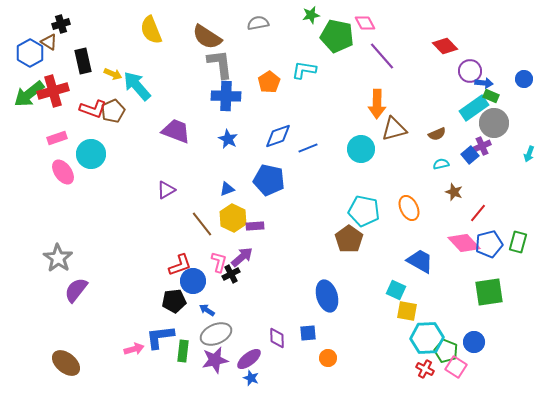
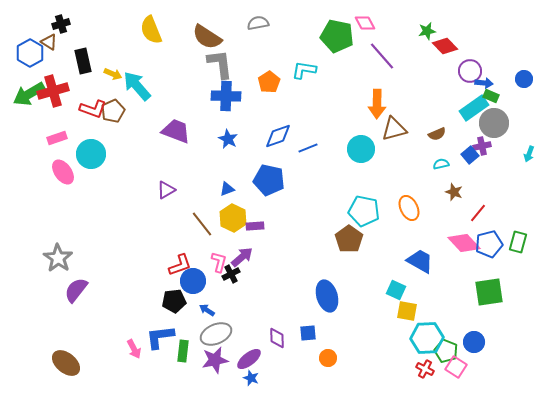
green star at (311, 15): moved 116 px right, 16 px down
green arrow at (29, 94): rotated 8 degrees clockwise
purple cross at (482, 146): rotated 12 degrees clockwise
pink arrow at (134, 349): rotated 78 degrees clockwise
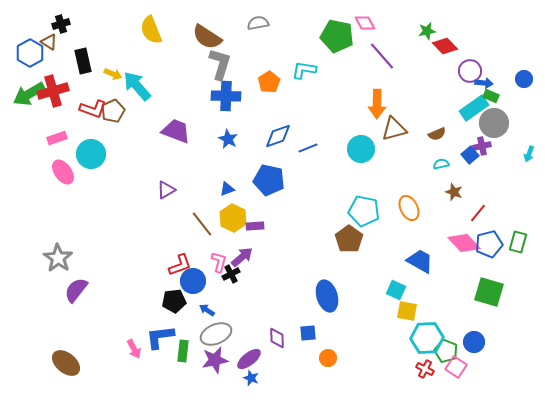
gray L-shape at (220, 64): rotated 24 degrees clockwise
green square at (489, 292): rotated 24 degrees clockwise
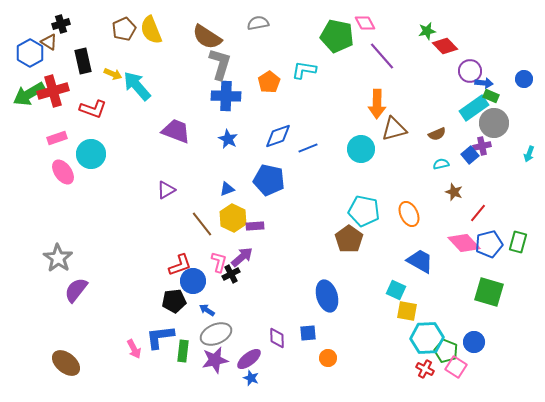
brown pentagon at (113, 111): moved 11 px right, 82 px up
orange ellipse at (409, 208): moved 6 px down
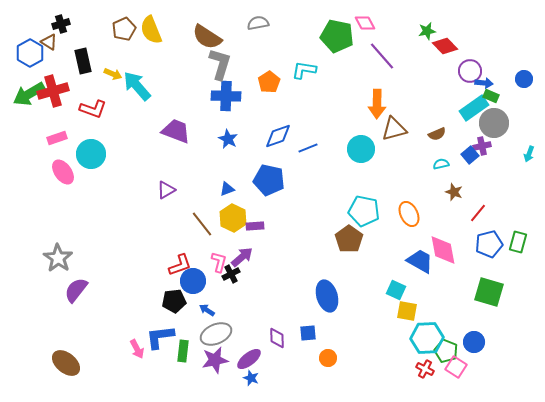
pink diamond at (464, 243): moved 21 px left, 7 px down; rotated 32 degrees clockwise
pink arrow at (134, 349): moved 3 px right
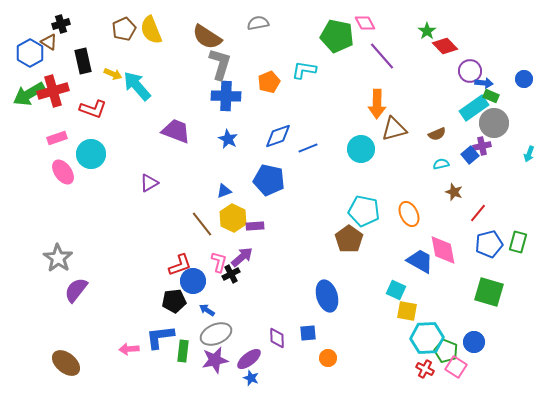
green star at (427, 31): rotated 24 degrees counterclockwise
orange pentagon at (269, 82): rotated 10 degrees clockwise
blue triangle at (227, 189): moved 3 px left, 2 px down
purple triangle at (166, 190): moved 17 px left, 7 px up
pink arrow at (137, 349): moved 8 px left; rotated 114 degrees clockwise
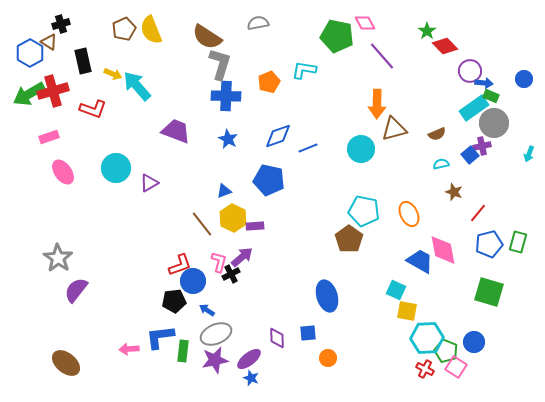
pink rectangle at (57, 138): moved 8 px left, 1 px up
cyan circle at (91, 154): moved 25 px right, 14 px down
